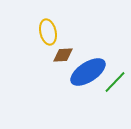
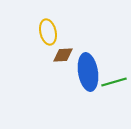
blue ellipse: rotated 66 degrees counterclockwise
green line: moved 1 px left; rotated 30 degrees clockwise
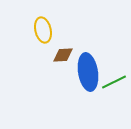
yellow ellipse: moved 5 px left, 2 px up
green line: rotated 10 degrees counterclockwise
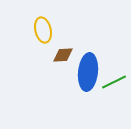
blue ellipse: rotated 15 degrees clockwise
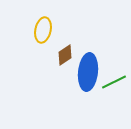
yellow ellipse: rotated 25 degrees clockwise
brown diamond: moved 2 px right; rotated 30 degrees counterclockwise
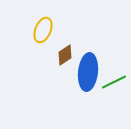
yellow ellipse: rotated 10 degrees clockwise
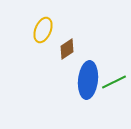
brown diamond: moved 2 px right, 6 px up
blue ellipse: moved 8 px down
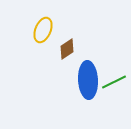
blue ellipse: rotated 9 degrees counterclockwise
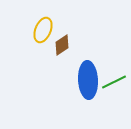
brown diamond: moved 5 px left, 4 px up
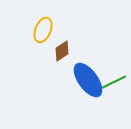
brown diamond: moved 6 px down
blue ellipse: rotated 33 degrees counterclockwise
